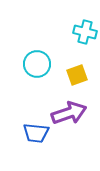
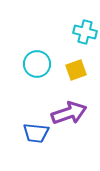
yellow square: moved 1 px left, 5 px up
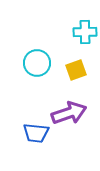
cyan cross: rotated 15 degrees counterclockwise
cyan circle: moved 1 px up
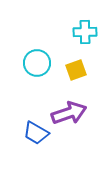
blue trapezoid: rotated 24 degrees clockwise
